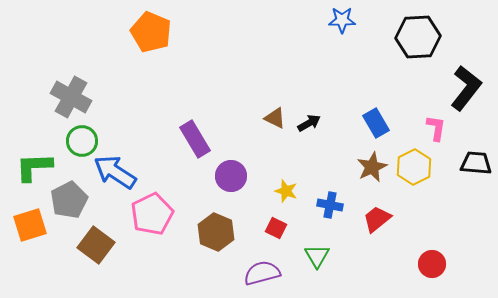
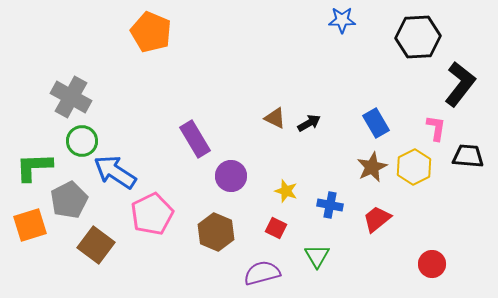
black L-shape: moved 6 px left, 4 px up
black trapezoid: moved 8 px left, 7 px up
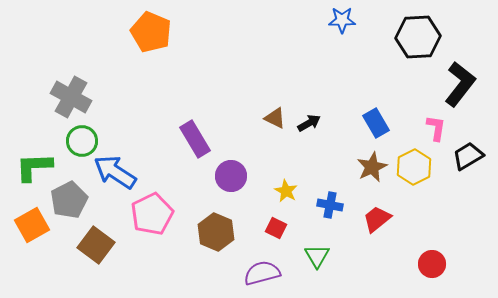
black trapezoid: rotated 36 degrees counterclockwise
yellow star: rotated 10 degrees clockwise
orange square: moved 2 px right; rotated 12 degrees counterclockwise
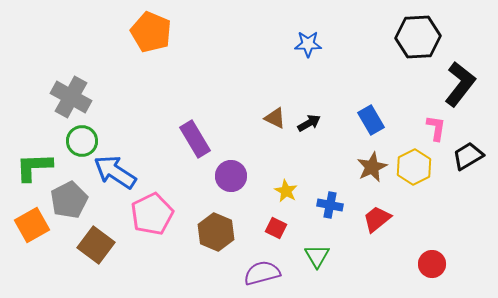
blue star: moved 34 px left, 24 px down
blue rectangle: moved 5 px left, 3 px up
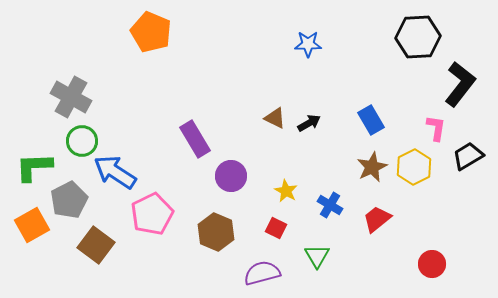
blue cross: rotated 20 degrees clockwise
